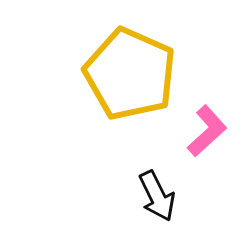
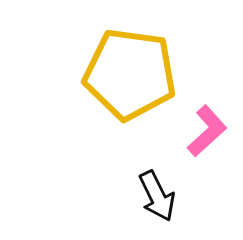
yellow pentagon: rotated 16 degrees counterclockwise
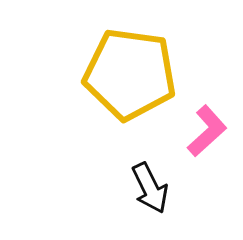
black arrow: moved 7 px left, 8 px up
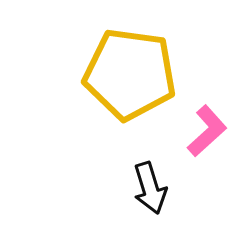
black arrow: rotated 9 degrees clockwise
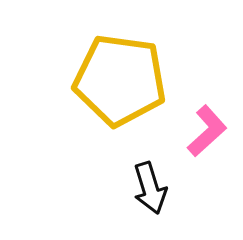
yellow pentagon: moved 10 px left, 6 px down
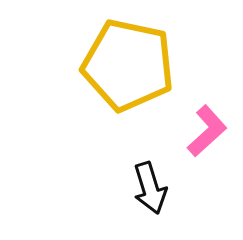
yellow pentagon: moved 8 px right, 15 px up; rotated 4 degrees clockwise
